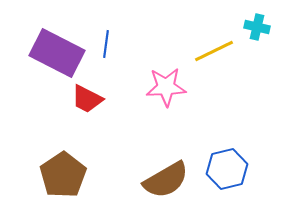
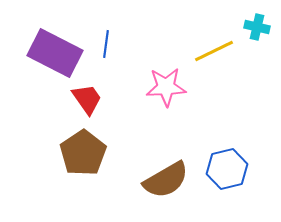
purple rectangle: moved 2 px left
red trapezoid: rotated 152 degrees counterclockwise
brown pentagon: moved 20 px right, 22 px up
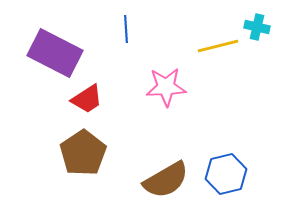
blue line: moved 20 px right, 15 px up; rotated 12 degrees counterclockwise
yellow line: moved 4 px right, 5 px up; rotated 12 degrees clockwise
red trapezoid: rotated 92 degrees clockwise
blue hexagon: moved 1 px left, 5 px down
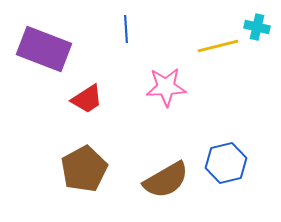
purple rectangle: moved 11 px left, 4 px up; rotated 6 degrees counterclockwise
brown pentagon: moved 1 px right, 16 px down; rotated 6 degrees clockwise
blue hexagon: moved 11 px up
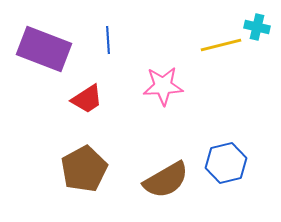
blue line: moved 18 px left, 11 px down
yellow line: moved 3 px right, 1 px up
pink star: moved 3 px left, 1 px up
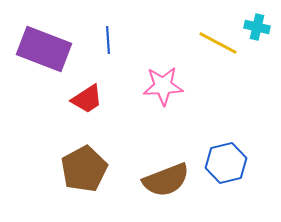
yellow line: moved 3 px left, 2 px up; rotated 42 degrees clockwise
brown semicircle: rotated 9 degrees clockwise
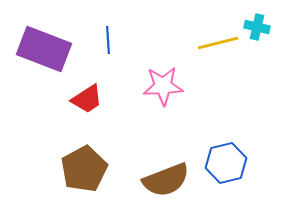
yellow line: rotated 42 degrees counterclockwise
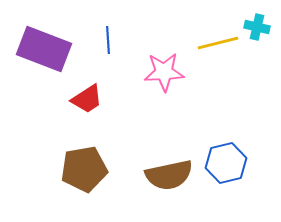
pink star: moved 1 px right, 14 px up
brown pentagon: rotated 18 degrees clockwise
brown semicircle: moved 3 px right, 5 px up; rotated 9 degrees clockwise
